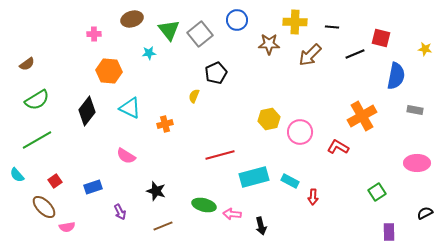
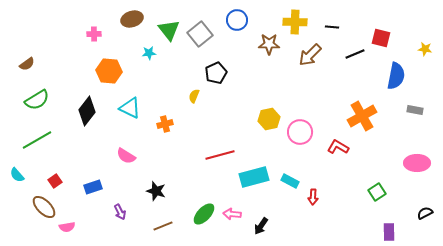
green ellipse at (204, 205): moved 9 px down; rotated 60 degrees counterclockwise
black arrow at (261, 226): rotated 48 degrees clockwise
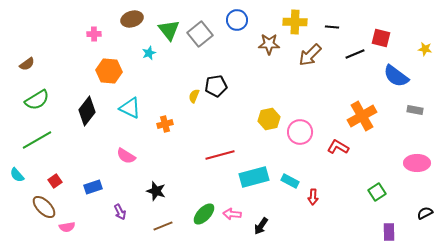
cyan star at (149, 53): rotated 16 degrees counterclockwise
black pentagon at (216, 73): moved 13 px down; rotated 15 degrees clockwise
blue semicircle at (396, 76): rotated 116 degrees clockwise
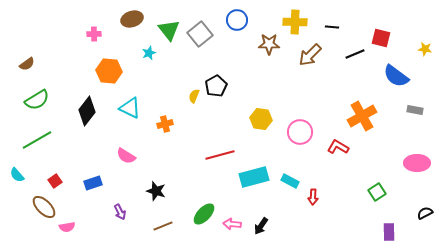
black pentagon at (216, 86): rotated 20 degrees counterclockwise
yellow hexagon at (269, 119): moved 8 px left; rotated 20 degrees clockwise
blue rectangle at (93, 187): moved 4 px up
pink arrow at (232, 214): moved 10 px down
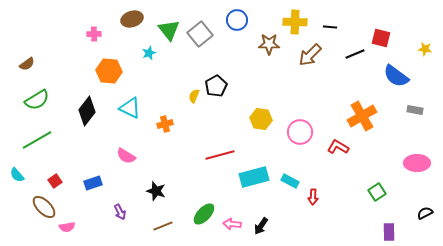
black line at (332, 27): moved 2 px left
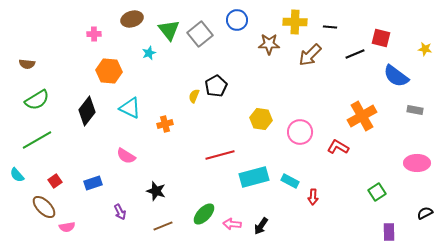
brown semicircle at (27, 64): rotated 42 degrees clockwise
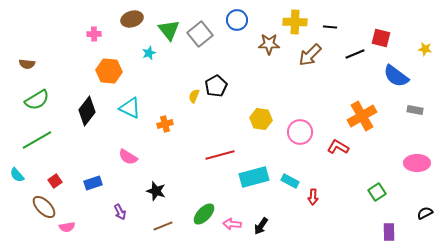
pink semicircle at (126, 156): moved 2 px right, 1 px down
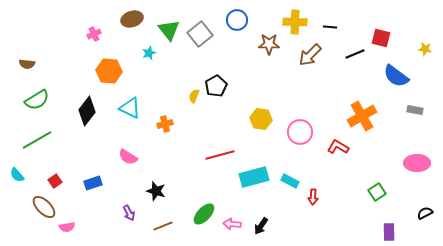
pink cross at (94, 34): rotated 24 degrees counterclockwise
purple arrow at (120, 212): moved 9 px right, 1 px down
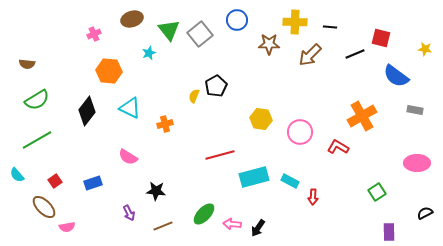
black star at (156, 191): rotated 12 degrees counterclockwise
black arrow at (261, 226): moved 3 px left, 2 px down
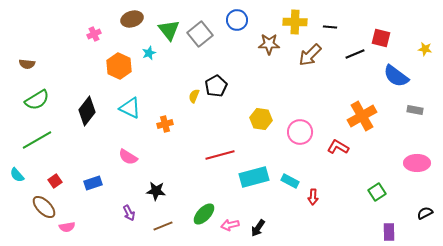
orange hexagon at (109, 71): moved 10 px right, 5 px up; rotated 20 degrees clockwise
pink arrow at (232, 224): moved 2 px left, 1 px down; rotated 18 degrees counterclockwise
